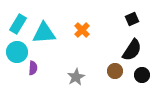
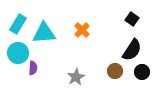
black square: rotated 32 degrees counterclockwise
cyan circle: moved 1 px right, 1 px down
black circle: moved 3 px up
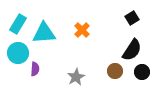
black square: moved 1 px up; rotated 24 degrees clockwise
purple semicircle: moved 2 px right, 1 px down
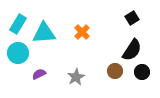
orange cross: moved 2 px down
purple semicircle: moved 4 px right, 5 px down; rotated 120 degrees counterclockwise
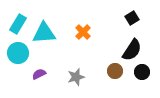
orange cross: moved 1 px right
gray star: rotated 12 degrees clockwise
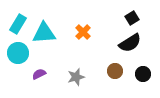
black semicircle: moved 2 px left, 7 px up; rotated 25 degrees clockwise
black circle: moved 1 px right, 2 px down
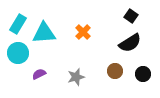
black square: moved 1 px left, 2 px up; rotated 24 degrees counterclockwise
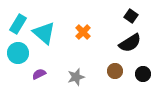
cyan triangle: rotated 45 degrees clockwise
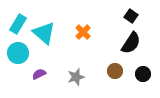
black semicircle: moved 1 px right; rotated 25 degrees counterclockwise
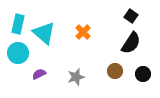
cyan rectangle: rotated 18 degrees counterclockwise
